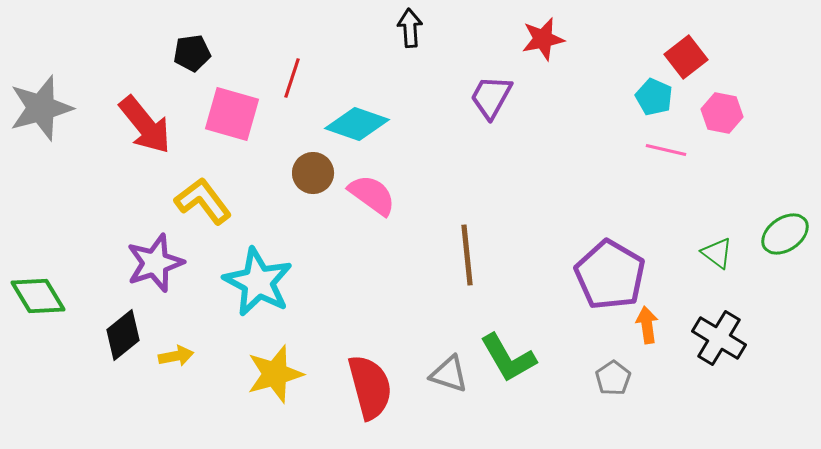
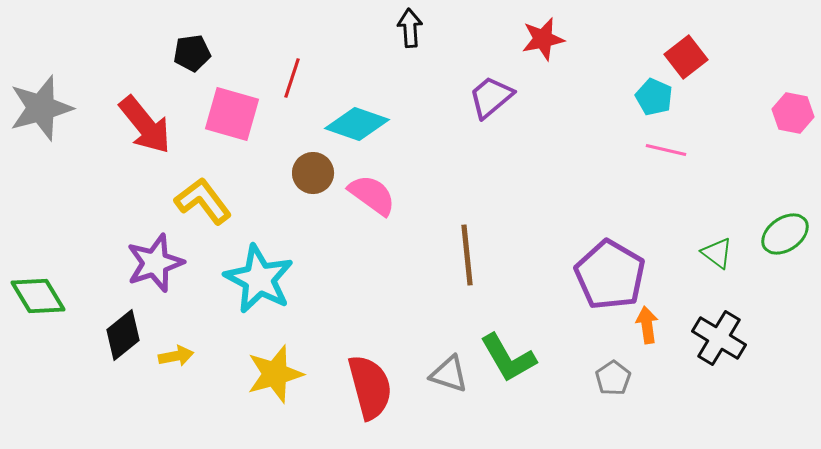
purple trapezoid: rotated 21 degrees clockwise
pink hexagon: moved 71 px right
cyan star: moved 1 px right, 3 px up
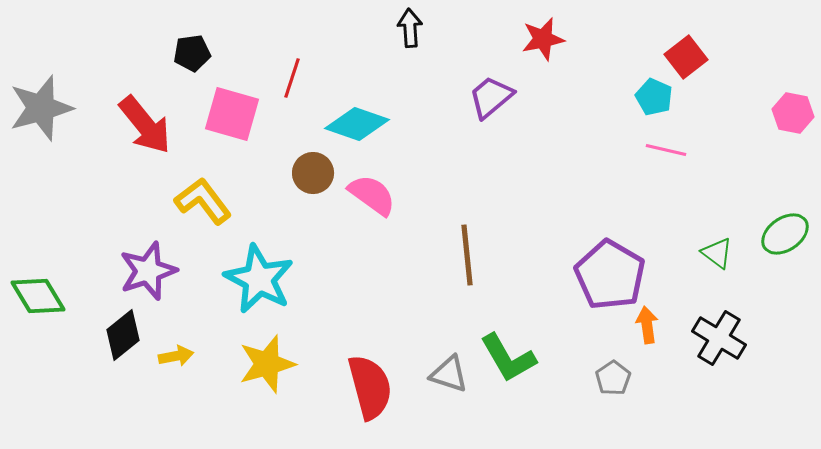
purple star: moved 7 px left, 8 px down
yellow star: moved 8 px left, 10 px up
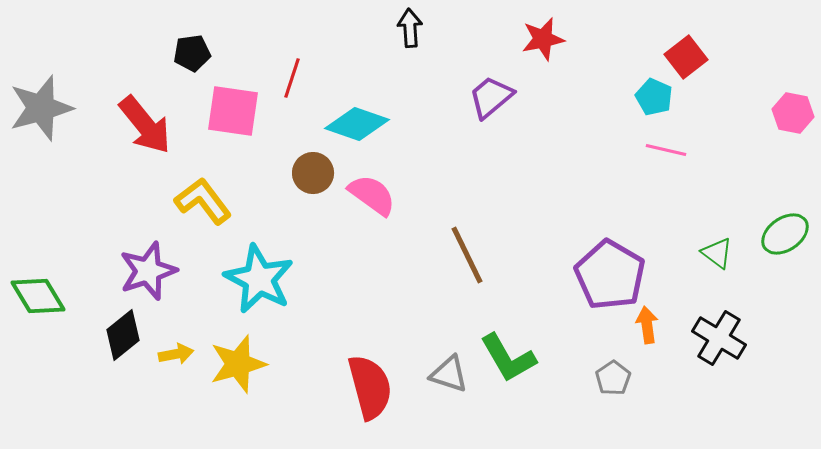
pink square: moved 1 px right, 3 px up; rotated 8 degrees counterclockwise
brown line: rotated 20 degrees counterclockwise
yellow arrow: moved 2 px up
yellow star: moved 29 px left
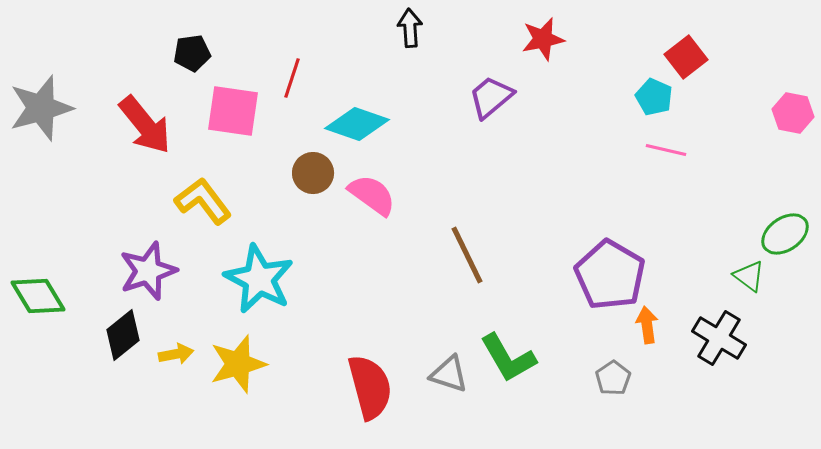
green triangle: moved 32 px right, 23 px down
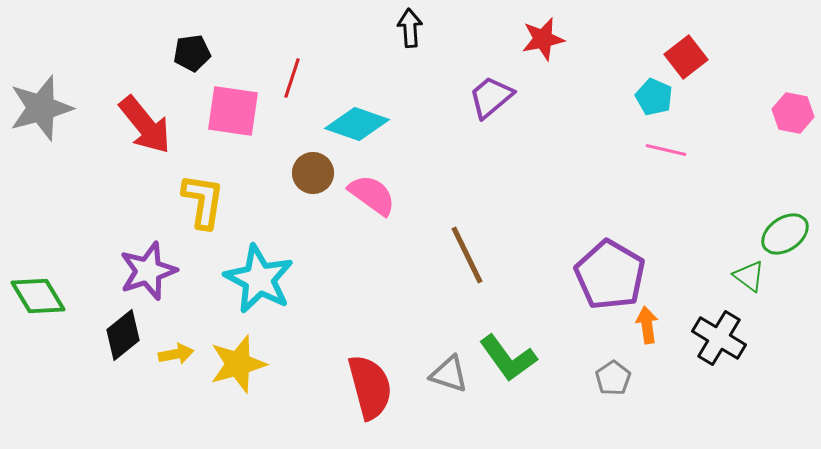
yellow L-shape: rotated 46 degrees clockwise
green L-shape: rotated 6 degrees counterclockwise
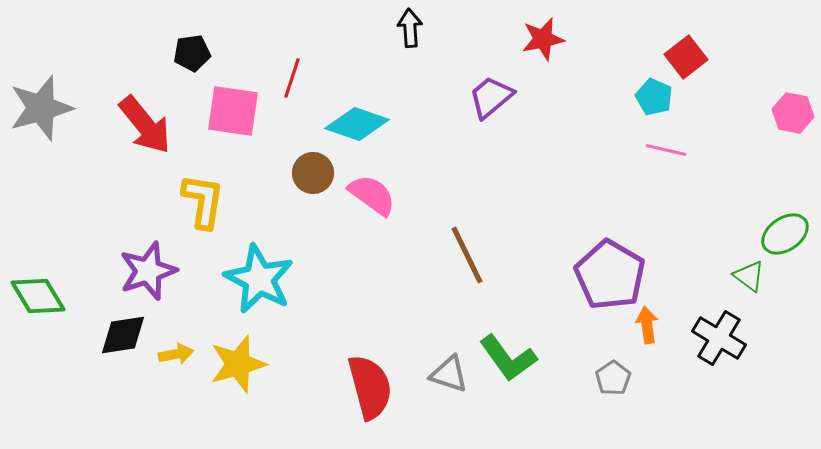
black diamond: rotated 30 degrees clockwise
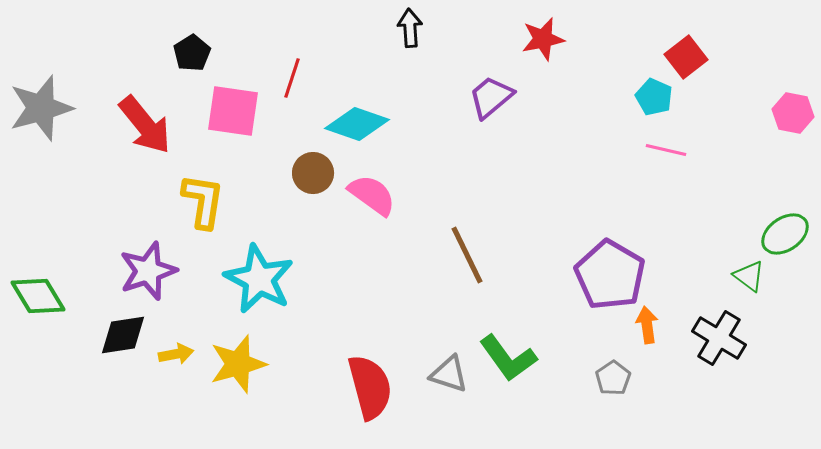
black pentagon: rotated 24 degrees counterclockwise
